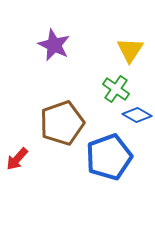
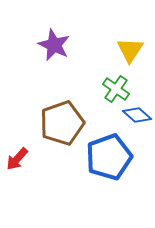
blue diamond: rotated 12 degrees clockwise
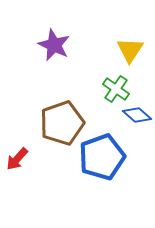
blue pentagon: moved 7 px left
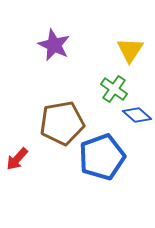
green cross: moved 2 px left
brown pentagon: rotated 9 degrees clockwise
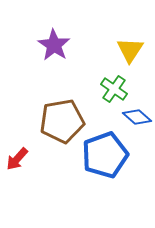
purple star: rotated 8 degrees clockwise
blue diamond: moved 2 px down
brown pentagon: moved 2 px up
blue pentagon: moved 3 px right, 2 px up
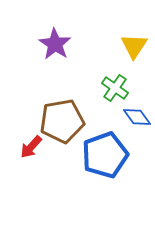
purple star: moved 1 px right, 1 px up
yellow triangle: moved 4 px right, 4 px up
green cross: moved 1 px right, 1 px up
blue diamond: rotated 12 degrees clockwise
red arrow: moved 14 px right, 12 px up
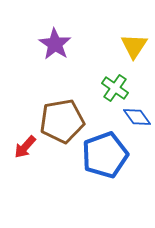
red arrow: moved 6 px left
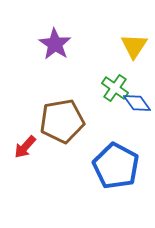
blue diamond: moved 14 px up
blue pentagon: moved 11 px right, 11 px down; rotated 24 degrees counterclockwise
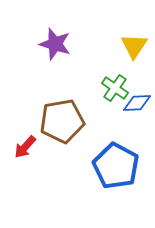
purple star: rotated 16 degrees counterclockwise
blue diamond: rotated 56 degrees counterclockwise
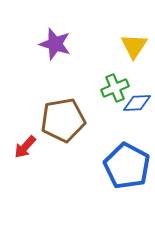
green cross: rotated 32 degrees clockwise
brown pentagon: moved 1 px right, 1 px up
blue pentagon: moved 11 px right
